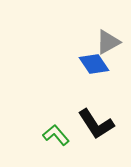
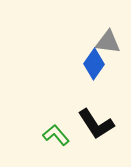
gray triangle: rotated 36 degrees clockwise
blue diamond: rotated 68 degrees clockwise
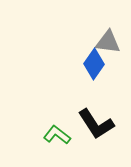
green L-shape: moved 1 px right; rotated 12 degrees counterclockwise
